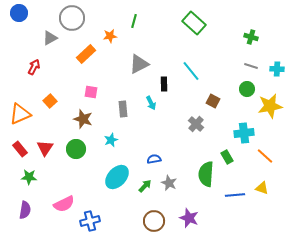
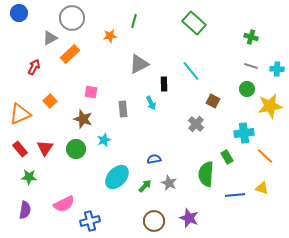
orange rectangle at (86, 54): moved 16 px left
cyan star at (111, 140): moved 7 px left
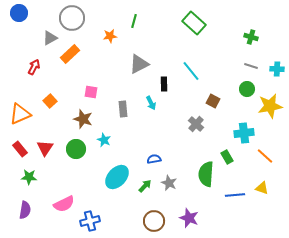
cyan star at (104, 140): rotated 24 degrees counterclockwise
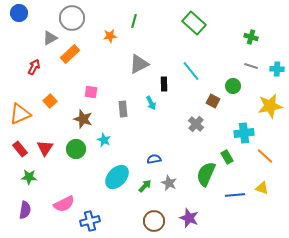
green circle at (247, 89): moved 14 px left, 3 px up
green semicircle at (206, 174): rotated 20 degrees clockwise
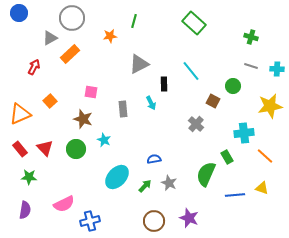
red triangle at (45, 148): rotated 18 degrees counterclockwise
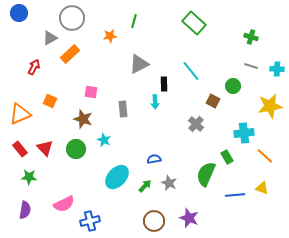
orange square at (50, 101): rotated 24 degrees counterclockwise
cyan arrow at (151, 103): moved 4 px right, 1 px up; rotated 24 degrees clockwise
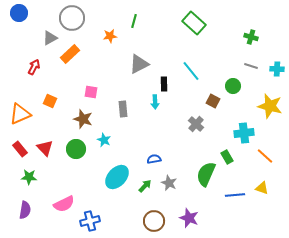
yellow star at (270, 106): rotated 25 degrees clockwise
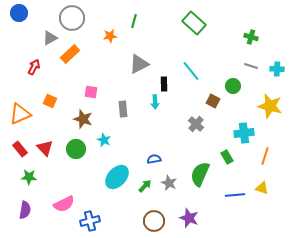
orange line at (265, 156): rotated 66 degrees clockwise
green semicircle at (206, 174): moved 6 px left
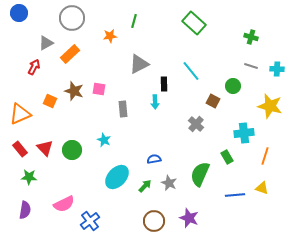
gray triangle at (50, 38): moved 4 px left, 5 px down
pink square at (91, 92): moved 8 px right, 3 px up
brown star at (83, 119): moved 9 px left, 28 px up
green circle at (76, 149): moved 4 px left, 1 px down
blue cross at (90, 221): rotated 24 degrees counterclockwise
